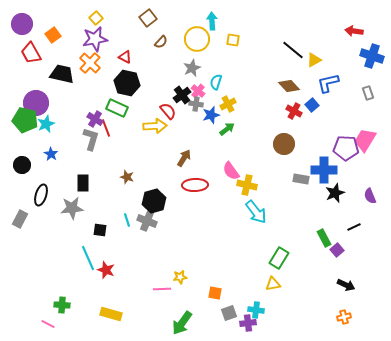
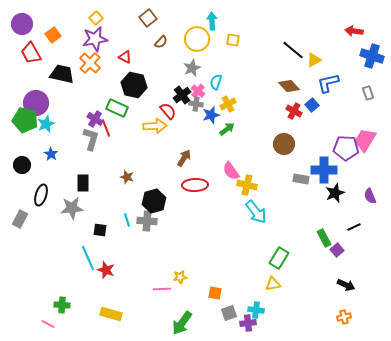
black hexagon at (127, 83): moved 7 px right, 2 px down
gray cross at (147, 221): rotated 18 degrees counterclockwise
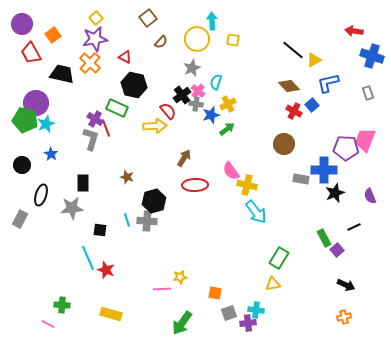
pink trapezoid at (365, 140): rotated 10 degrees counterclockwise
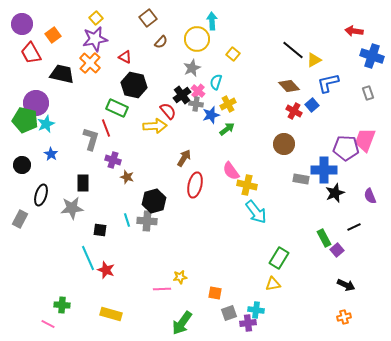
yellow square at (233, 40): moved 14 px down; rotated 32 degrees clockwise
purple cross at (95, 119): moved 18 px right, 41 px down; rotated 14 degrees counterclockwise
red ellipse at (195, 185): rotated 75 degrees counterclockwise
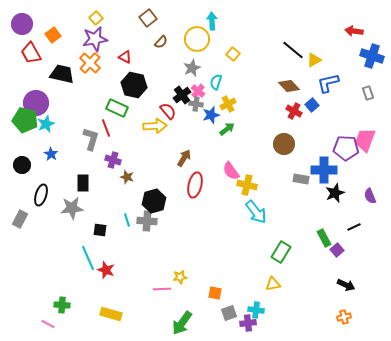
green rectangle at (279, 258): moved 2 px right, 6 px up
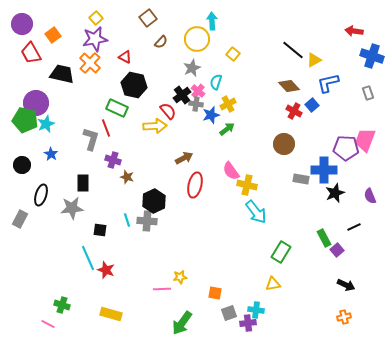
brown arrow at (184, 158): rotated 30 degrees clockwise
black hexagon at (154, 201): rotated 10 degrees counterclockwise
green cross at (62, 305): rotated 14 degrees clockwise
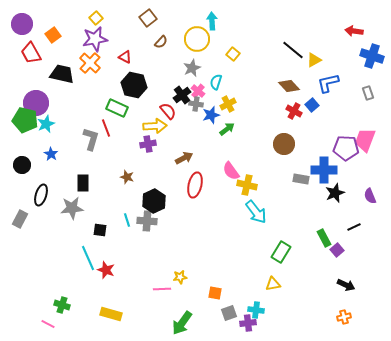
purple cross at (113, 160): moved 35 px right, 16 px up; rotated 28 degrees counterclockwise
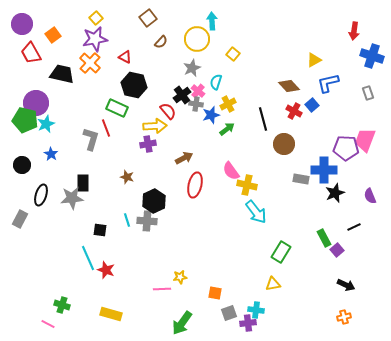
red arrow at (354, 31): rotated 90 degrees counterclockwise
black line at (293, 50): moved 30 px left, 69 px down; rotated 35 degrees clockwise
gray star at (72, 208): moved 10 px up
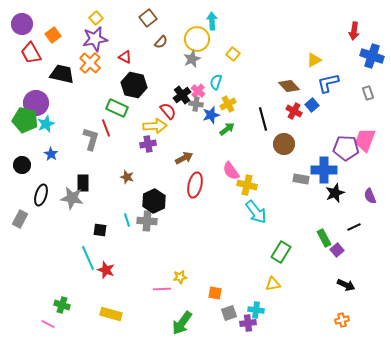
gray star at (192, 68): moved 9 px up
gray star at (72, 198): rotated 15 degrees clockwise
orange cross at (344, 317): moved 2 px left, 3 px down
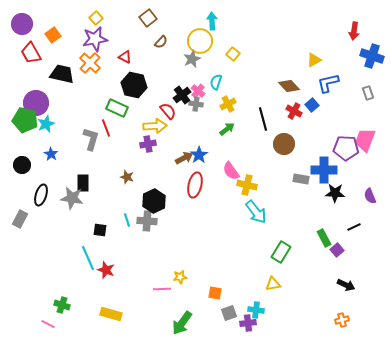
yellow circle at (197, 39): moved 3 px right, 2 px down
blue star at (211, 115): moved 12 px left, 40 px down; rotated 18 degrees counterclockwise
black star at (335, 193): rotated 24 degrees clockwise
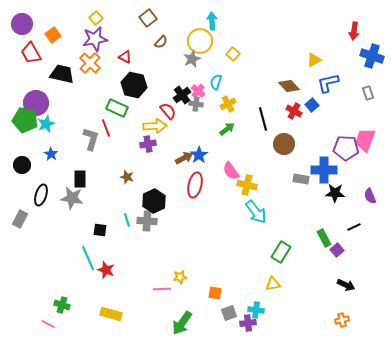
black rectangle at (83, 183): moved 3 px left, 4 px up
